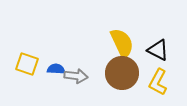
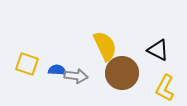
yellow semicircle: moved 17 px left, 3 px down
blue semicircle: moved 1 px right, 1 px down
yellow L-shape: moved 7 px right, 6 px down
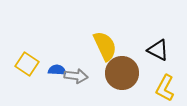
yellow square: rotated 15 degrees clockwise
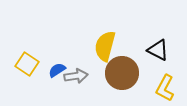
yellow semicircle: rotated 140 degrees counterclockwise
blue semicircle: rotated 36 degrees counterclockwise
gray arrow: rotated 15 degrees counterclockwise
